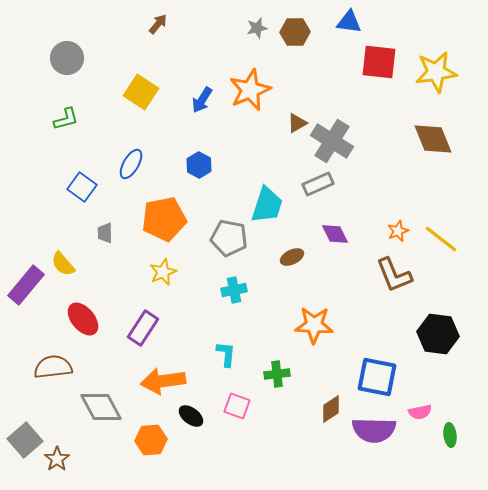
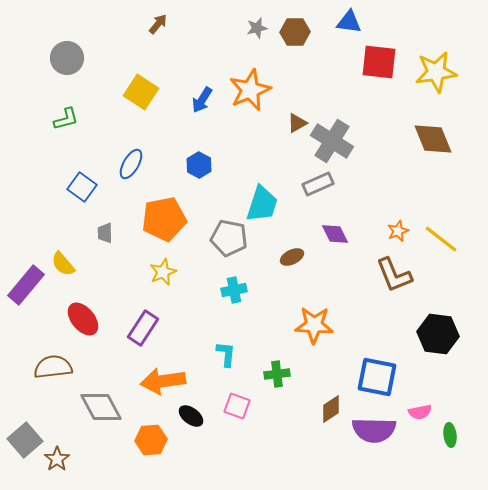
cyan trapezoid at (267, 205): moved 5 px left, 1 px up
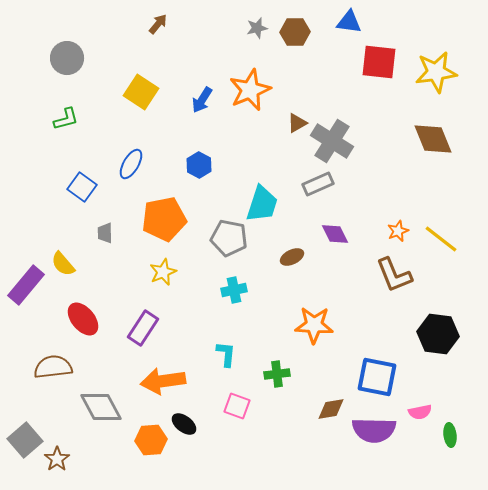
brown diamond at (331, 409): rotated 24 degrees clockwise
black ellipse at (191, 416): moved 7 px left, 8 px down
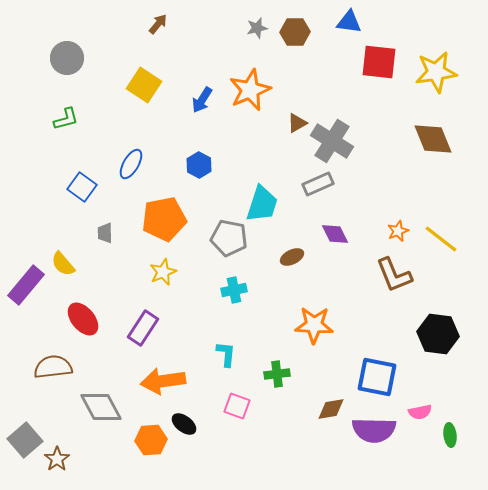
yellow square at (141, 92): moved 3 px right, 7 px up
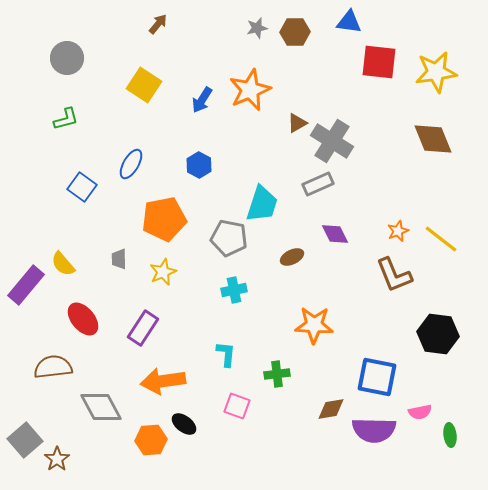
gray trapezoid at (105, 233): moved 14 px right, 26 px down
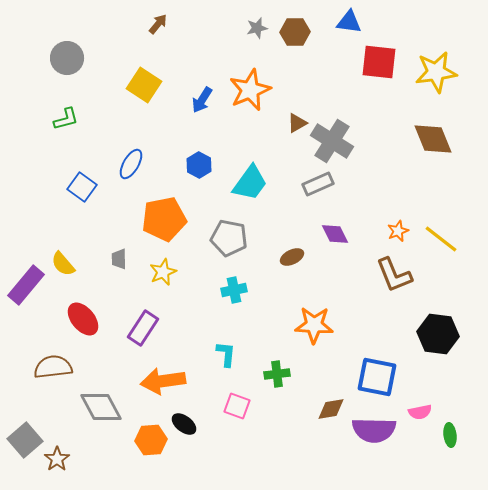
cyan trapezoid at (262, 204): moved 12 px left, 21 px up; rotated 18 degrees clockwise
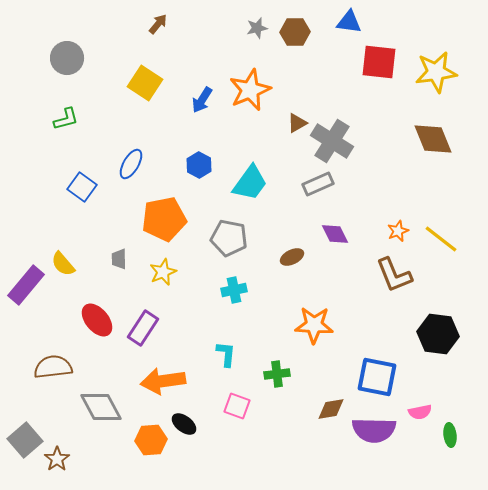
yellow square at (144, 85): moved 1 px right, 2 px up
red ellipse at (83, 319): moved 14 px right, 1 px down
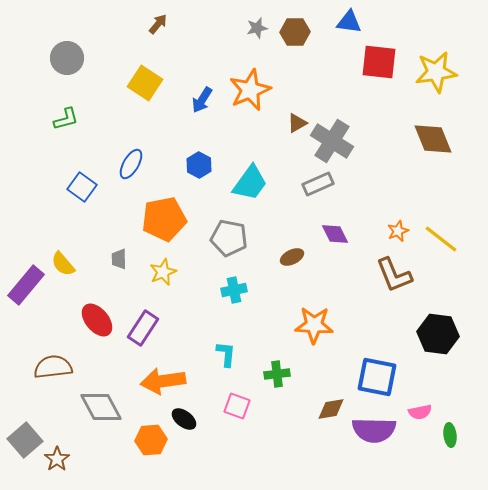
black ellipse at (184, 424): moved 5 px up
